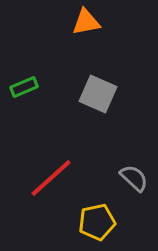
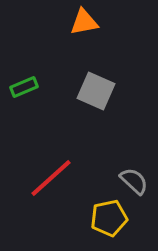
orange triangle: moved 2 px left
gray square: moved 2 px left, 3 px up
gray semicircle: moved 3 px down
yellow pentagon: moved 12 px right, 4 px up
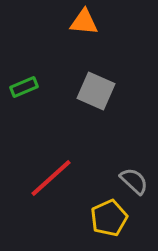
orange triangle: rotated 16 degrees clockwise
yellow pentagon: rotated 12 degrees counterclockwise
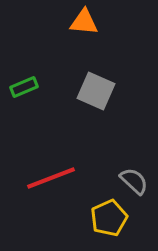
red line: rotated 21 degrees clockwise
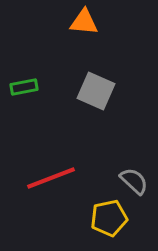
green rectangle: rotated 12 degrees clockwise
yellow pentagon: rotated 12 degrees clockwise
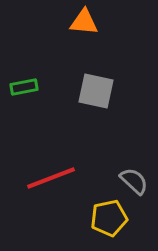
gray square: rotated 12 degrees counterclockwise
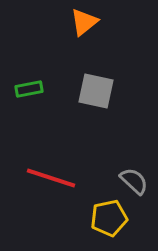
orange triangle: rotated 44 degrees counterclockwise
green rectangle: moved 5 px right, 2 px down
red line: rotated 39 degrees clockwise
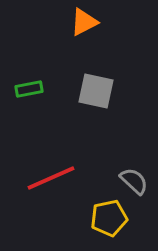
orange triangle: rotated 12 degrees clockwise
red line: rotated 42 degrees counterclockwise
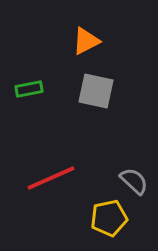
orange triangle: moved 2 px right, 19 px down
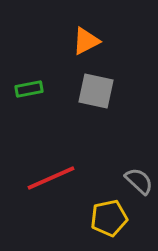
gray semicircle: moved 5 px right
